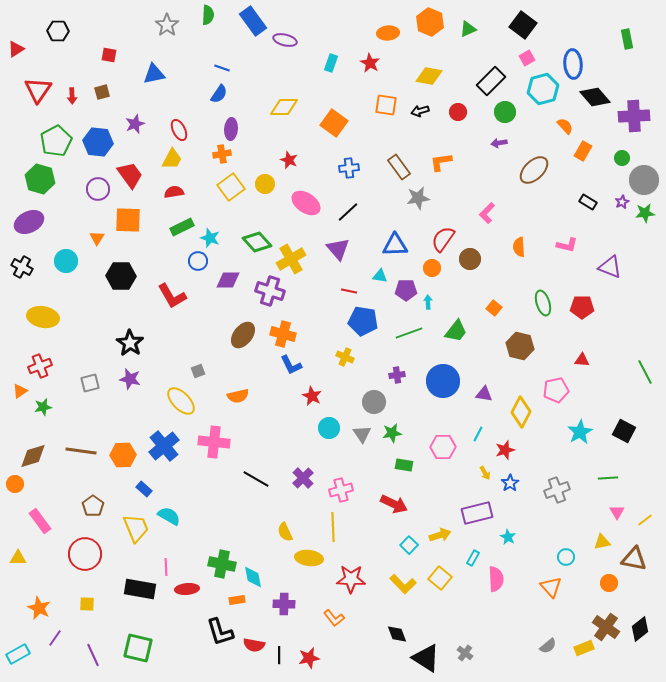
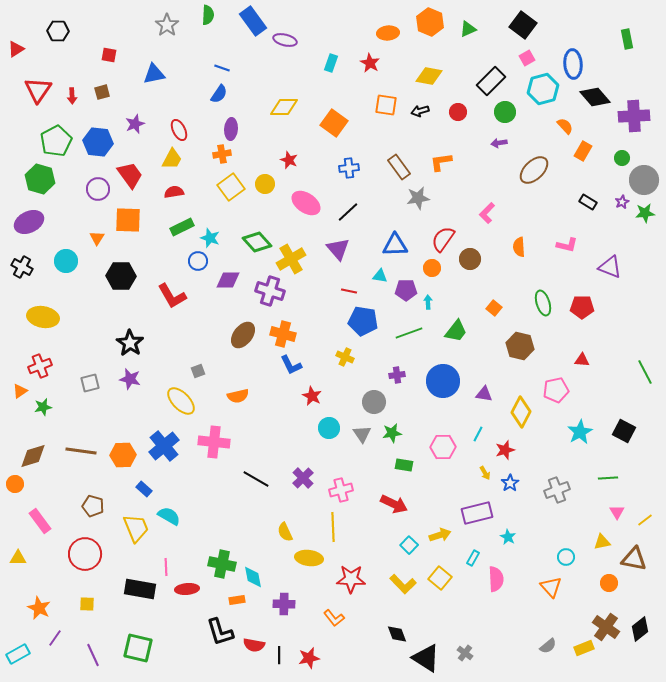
brown pentagon at (93, 506): rotated 20 degrees counterclockwise
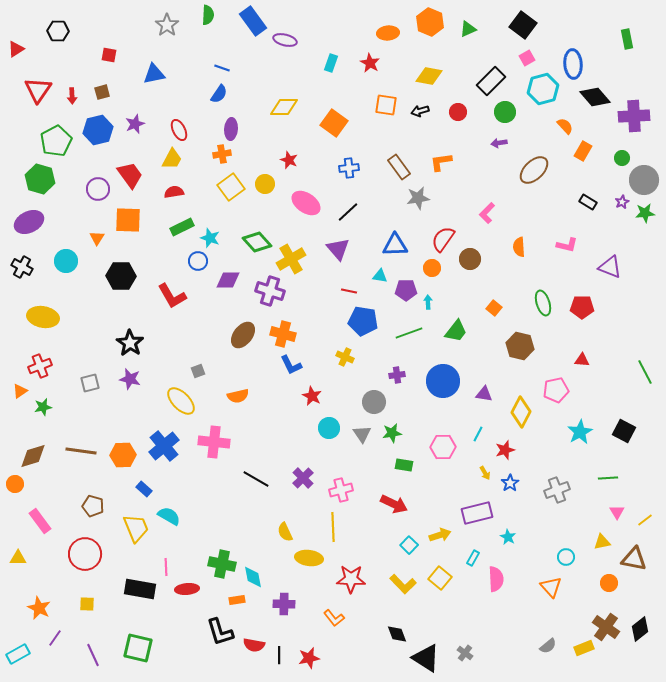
blue hexagon at (98, 142): moved 12 px up; rotated 20 degrees counterclockwise
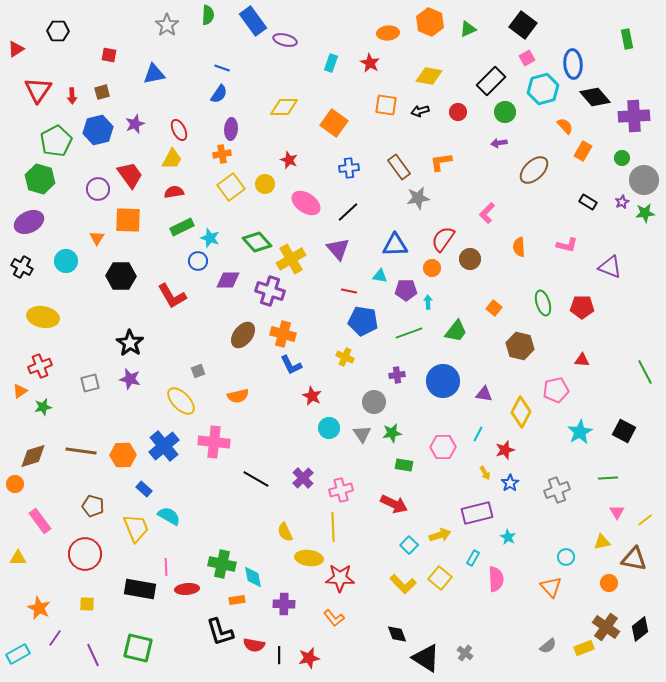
red star at (351, 579): moved 11 px left, 1 px up
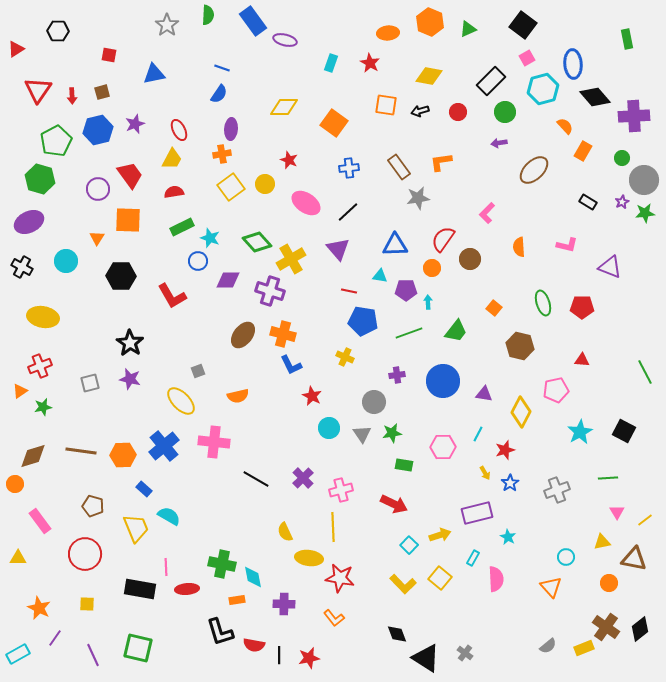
red star at (340, 578): rotated 8 degrees clockwise
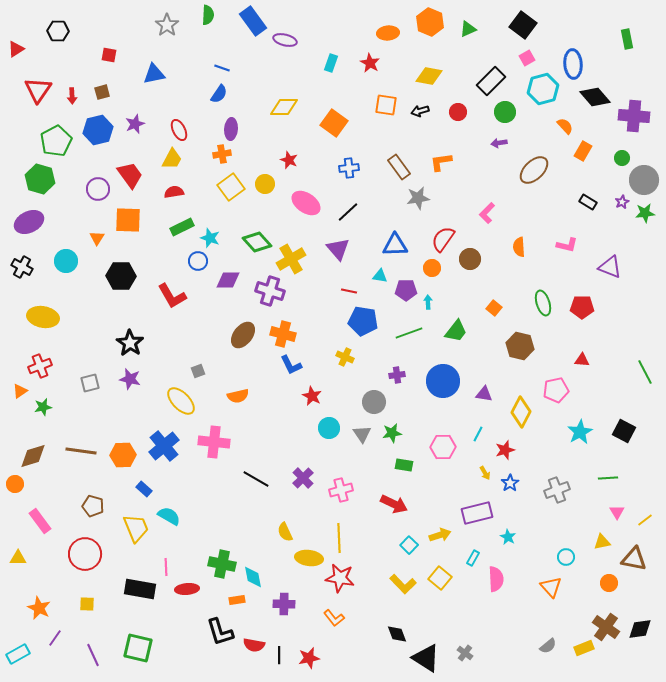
purple cross at (634, 116): rotated 8 degrees clockwise
yellow line at (333, 527): moved 6 px right, 11 px down
black diamond at (640, 629): rotated 30 degrees clockwise
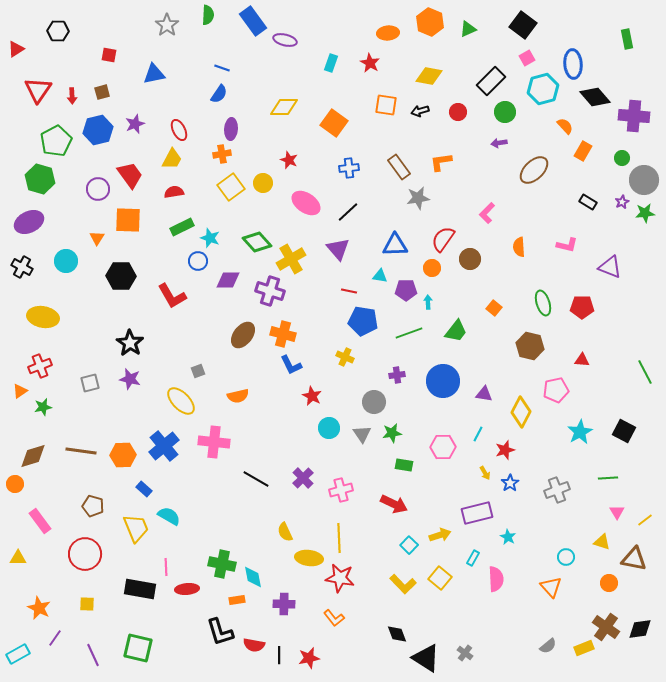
yellow circle at (265, 184): moved 2 px left, 1 px up
brown hexagon at (520, 346): moved 10 px right
yellow triangle at (602, 542): rotated 30 degrees clockwise
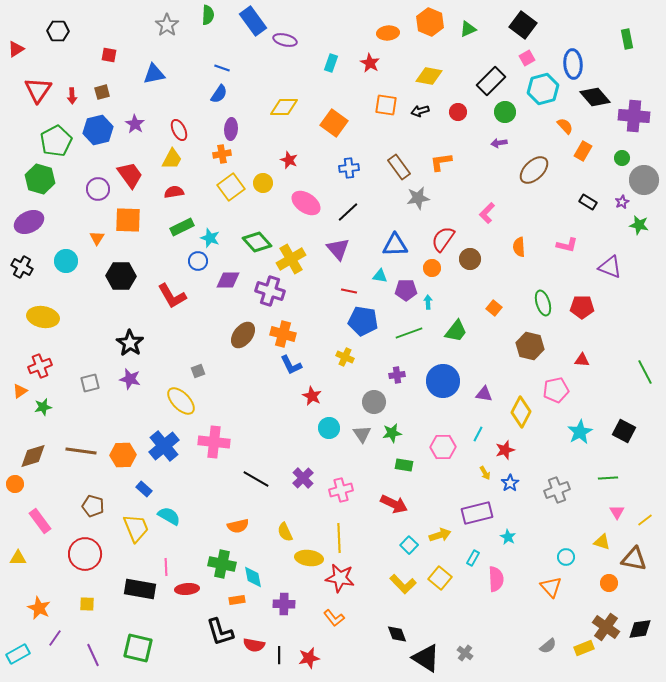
purple star at (135, 124): rotated 18 degrees counterclockwise
green star at (645, 213): moved 6 px left, 12 px down; rotated 18 degrees clockwise
orange semicircle at (238, 396): moved 130 px down
